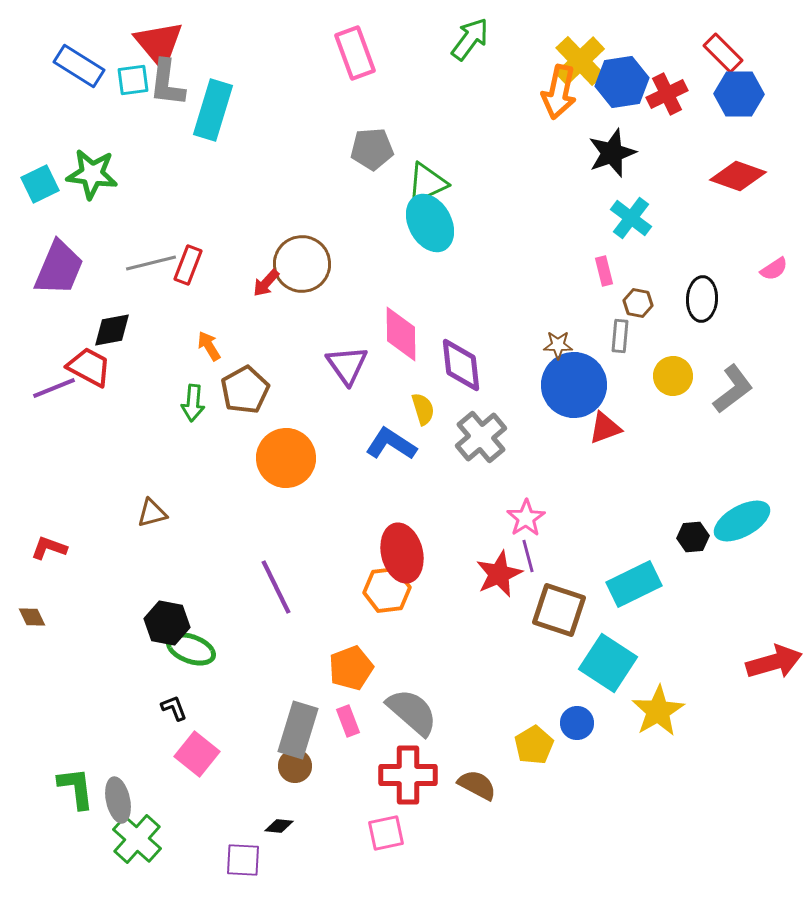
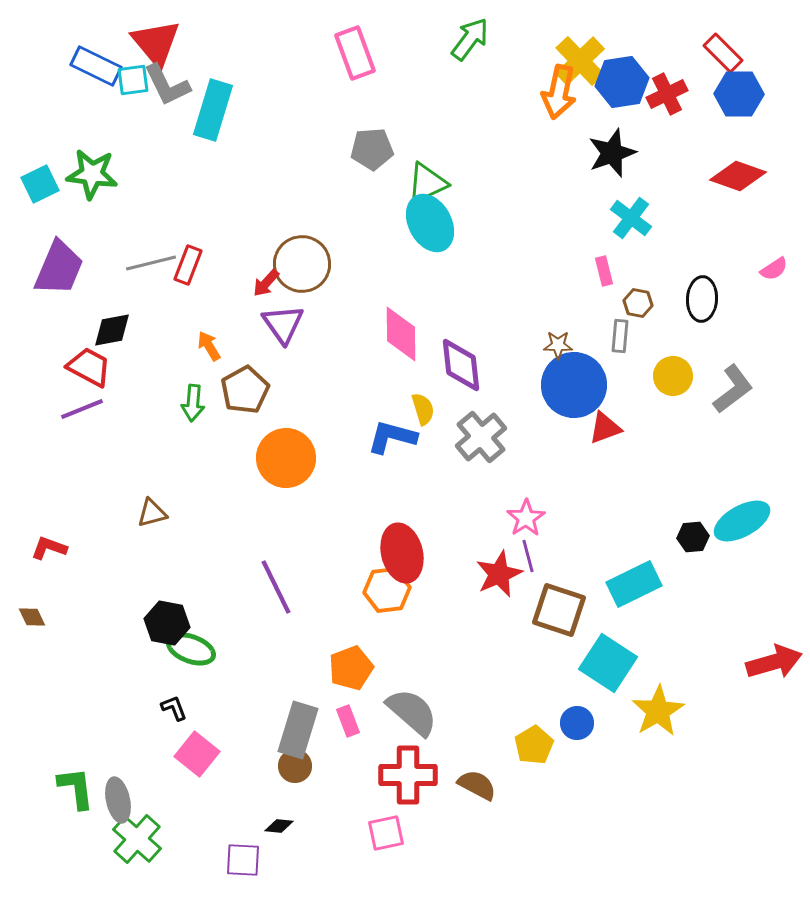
red triangle at (159, 44): moved 3 px left, 1 px up
blue rectangle at (79, 66): moved 17 px right; rotated 6 degrees counterclockwise
gray L-shape at (167, 83): moved 2 px down; rotated 33 degrees counterclockwise
purple triangle at (347, 365): moved 64 px left, 41 px up
purple line at (54, 388): moved 28 px right, 21 px down
blue L-shape at (391, 444): moved 1 px right, 7 px up; rotated 18 degrees counterclockwise
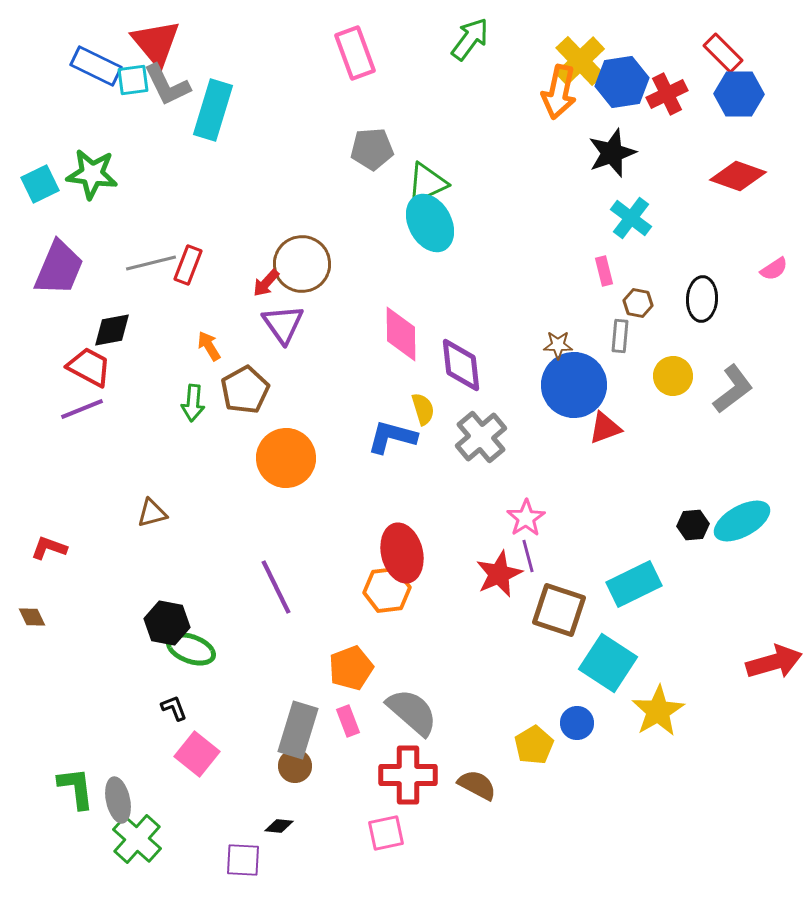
black hexagon at (693, 537): moved 12 px up
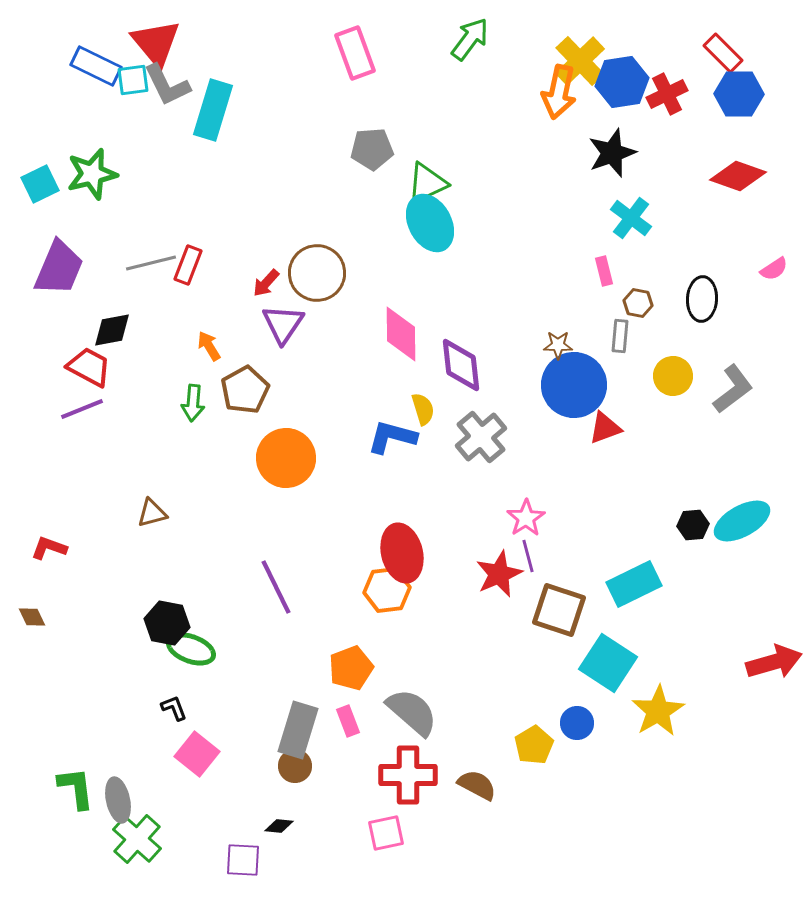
green star at (92, 174): rotated 21 degrees counterclockwise
brown circle at (302, 264): moved 15 px right, 9 px down
purple triangle at (283, 324): rotated 9 degrees clockwise
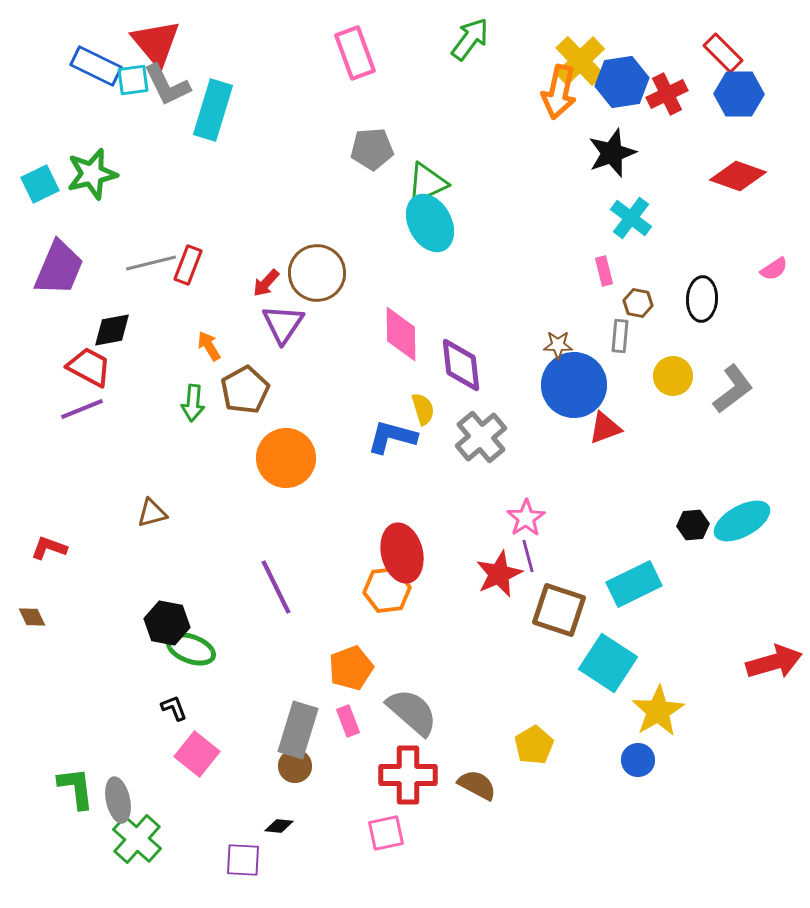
blue circle at (577, 723): moved 61 px right, 37 px down
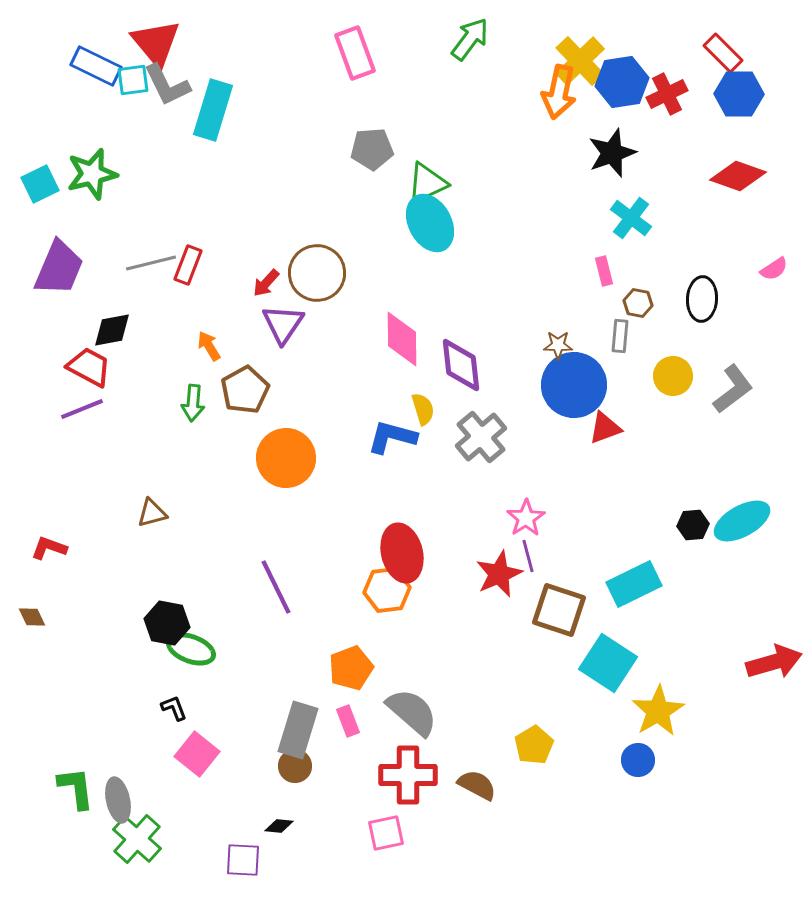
pink diamond at (401, 334): moved 1 px right, 5 px down
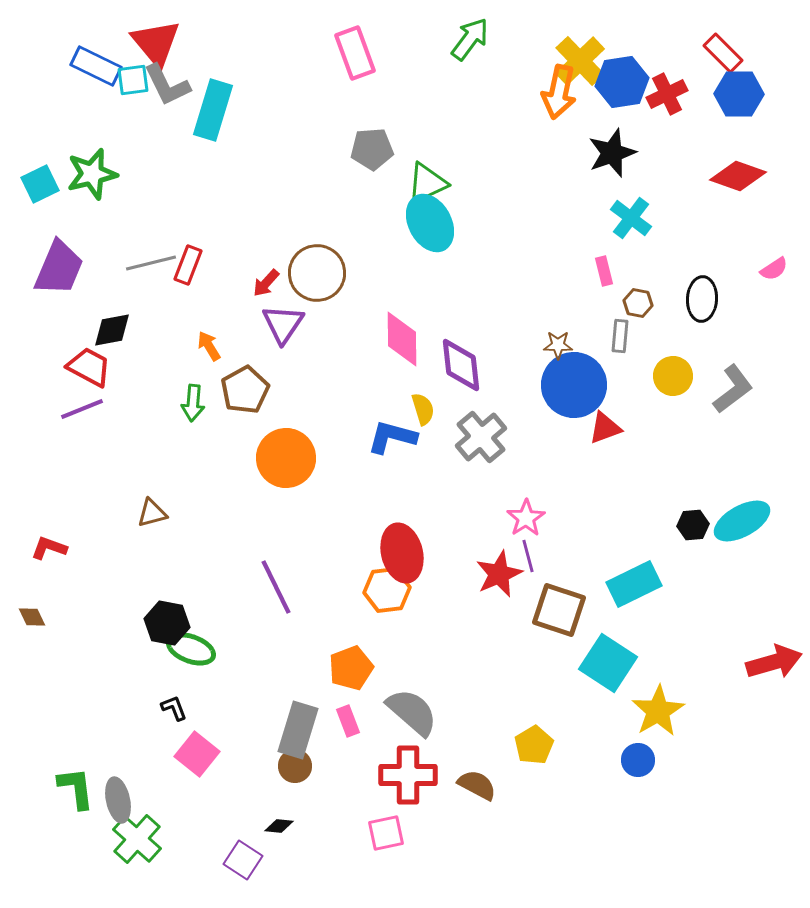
purple square at (243, 860): rotated 30 degrees clockwise
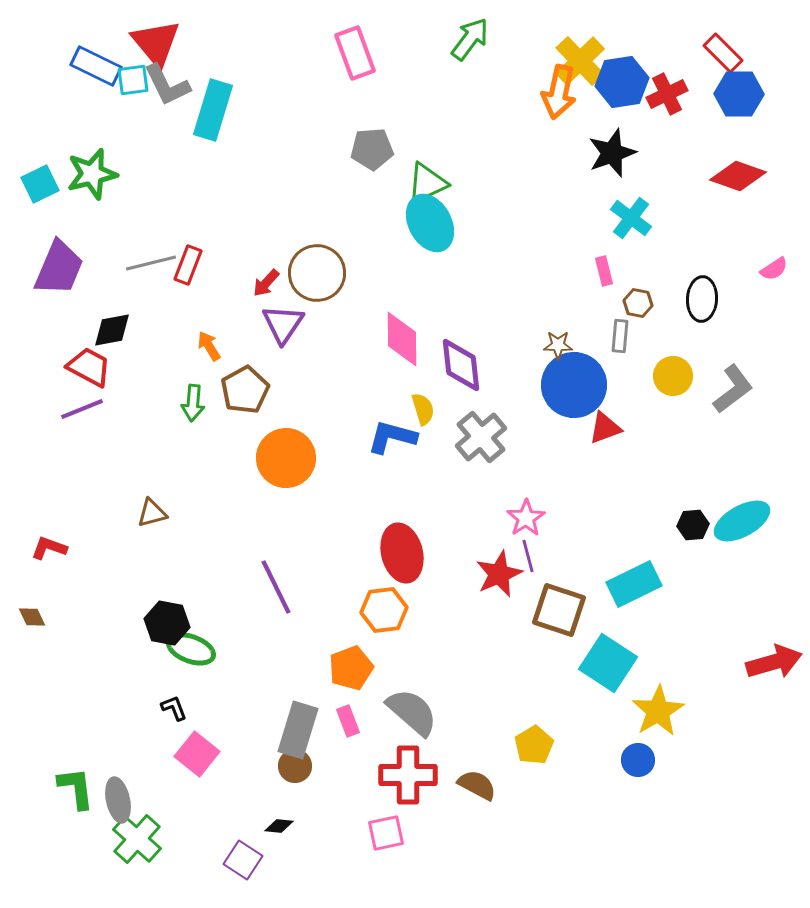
orange hexagon at (387, 590): moved 3 px left, 20 px down
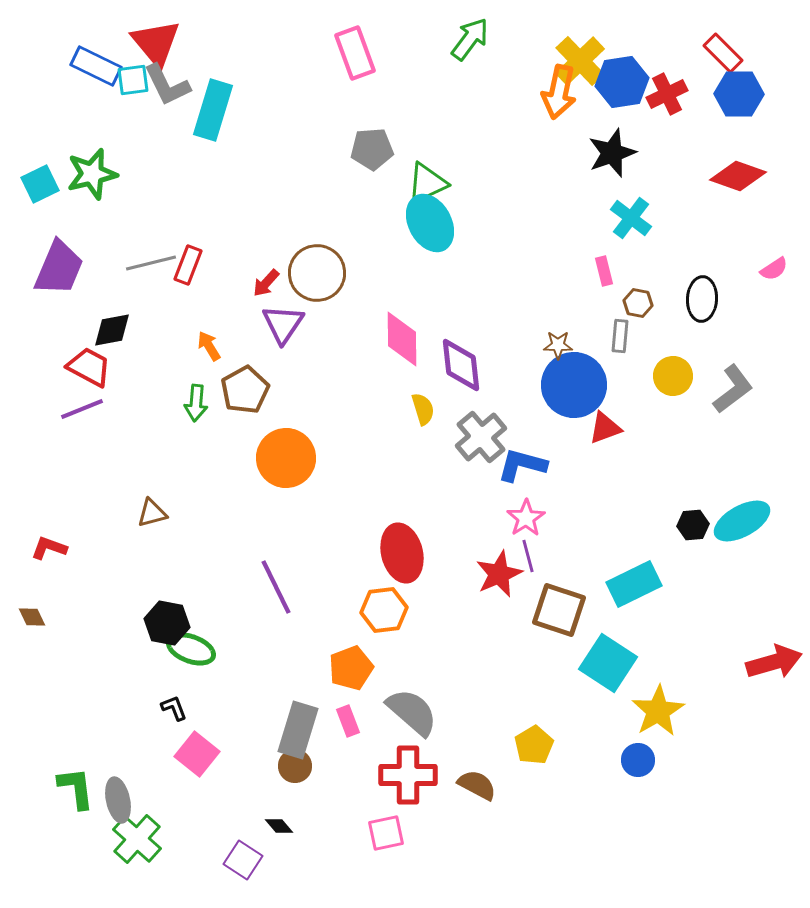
green arrow at (193, 403): moved 3 px right
blue L-shape at (392, 437): moved 130 px right, 28 px down
black diamond at (279, 826): rotated 44 degrees clockwise
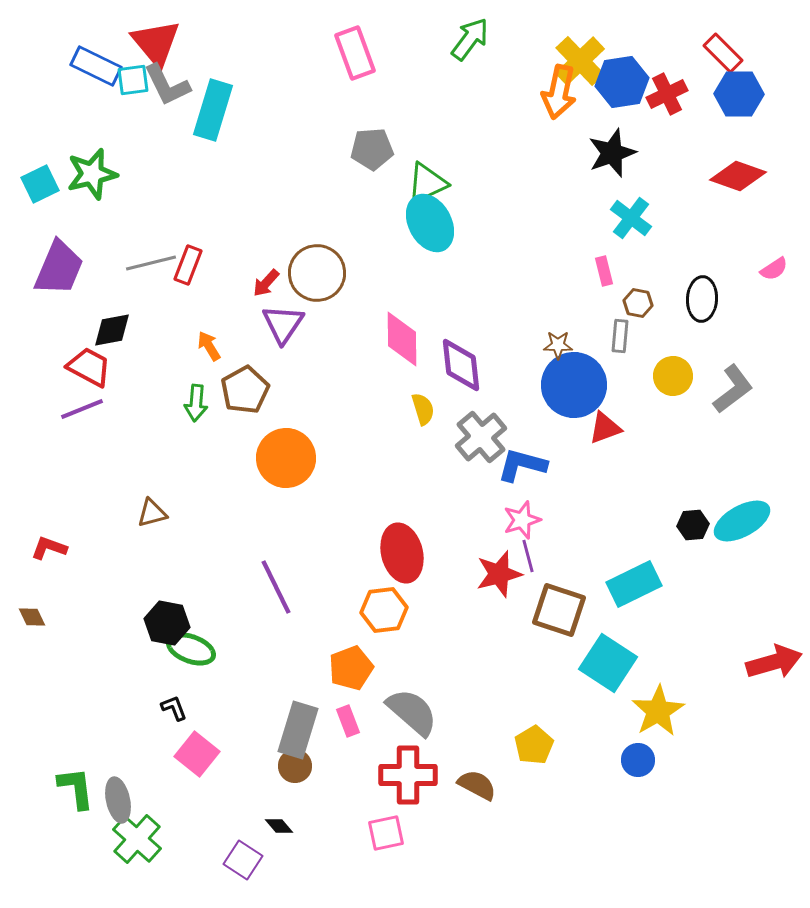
pink star at (526, 518): moved 4 px left, 2 px down; rotated 15 degrees clockwise
red star at (499, 574): rotated 9 degrees clockwise
